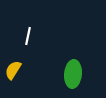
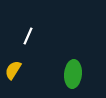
white line: rotated 12 degrees clockwise
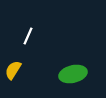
green ellipse: rotated 72 degrees clockwise
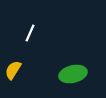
white line: moved 2 px right, 3 px up
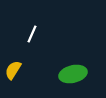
white line: moved 2 px right, 1 px down
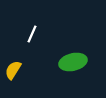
green ellipse: moved 12 px up
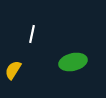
white line: rotated 12 degrees counterclockwise
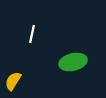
yellow semicircle: moved 11 px down
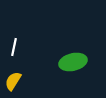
white line: moved 18 px left, 13 px down
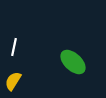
green ellipse: rotated 56 degrees clockwise
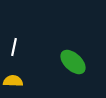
yellow semicircle: rotated 60 degrees clockwise
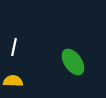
green ellipse: rotated 12 degrees clockwise
